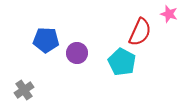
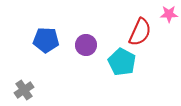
pink star: rotated 18 degrees counterclockwise
purple circle: moved 9 px right, 8 px up
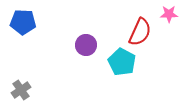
blue pentagon: moved 23 px left, 18 px up
gray cross: moved 3 px left
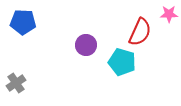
cyan pentagon: rotated 12 degrees counterclockwise
gray cross: moved 5 px left, 7 px up
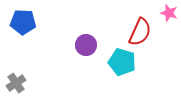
pink star: moved 1 px up; rotated 18 degrees clockwise
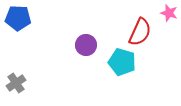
blue pentagon: moved 5 px left, 4 px up
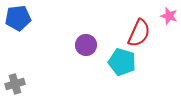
pink star: moved 3 px down
blue pentagon: rotated 10 degrees counterclockwise
red semicircle: moved 1 px left, 1 px down
gray cross: moved 1 px left, 1 px down; rotated 18 degrees clockwise
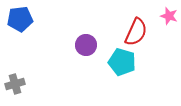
blue pentagon: moved 2 px right, 1 px down
red semicircle: moved 3 px left, 1 px up
